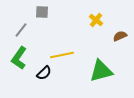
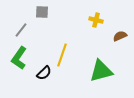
yellow cross: rotated 24 degrees counterclockwise
yellow line: rotated 60 degrees counterclockwise
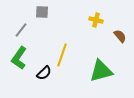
brown semicircle: rotated 72 degrees clockwise
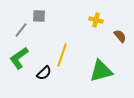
gray square: moved 3 px left, 4 px down
green L-shape: rotated 20 degrees clockwise
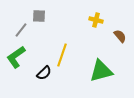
green L-shape: moved 3 px left, 1 px up
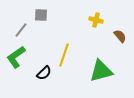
gray square: moved 2 px right, 1 px up
yellow line: moved 2 px right
